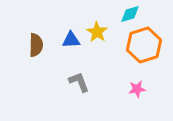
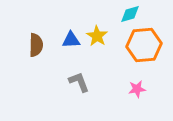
yellow star: moved 4 px down
orange hexagon: rotated 12 degrees clockwise
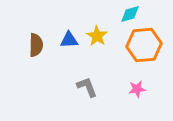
blue triangle: moved 2 px left
gray L-shape: moved 8 px right, 5 px down
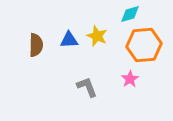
yellow star: rotated 10 degrees counterclockwise
pink star: moved 7 px left, 10 px up; rotated 24 degrees counterclockwise
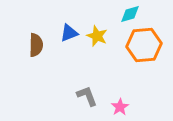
blue triangle: moved 7 px up; rotated 18 degrees counterclockwise
pink star: moved 10 px left, 28 px down
gray L-shape: moved 9 px down
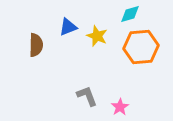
blue triangle: moved 1 px left, 6 px up
orange hexagon: moved 3 px left, 2 px down
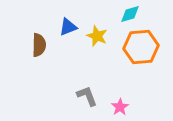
brown semicircle: moved 3 px right
